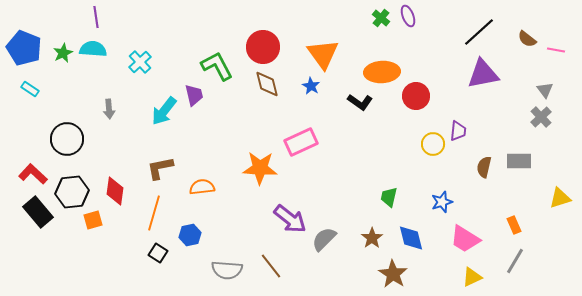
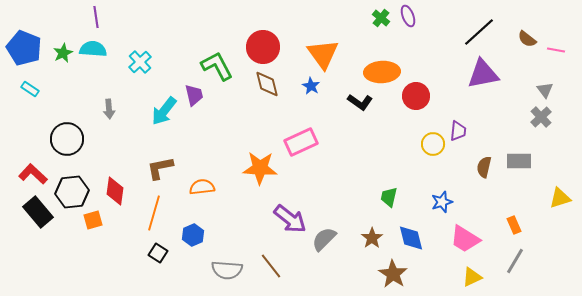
blue hexagon at (190, 235): moved 3 px right; rotated 10 degrees counterclockwise
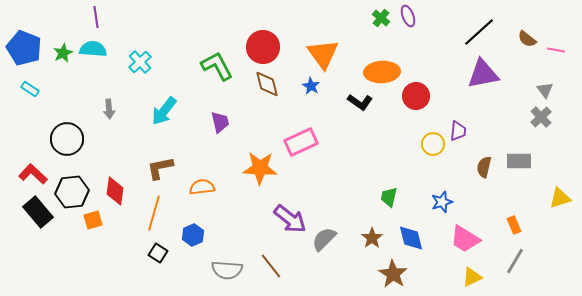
purple trapezoid at (194, 95): moved 26 px right, 27 px down
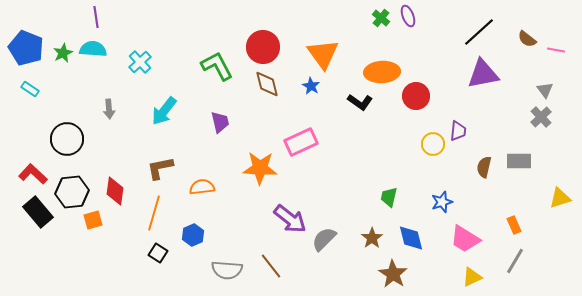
blue pentagon at (24, 48): moved 2 px right
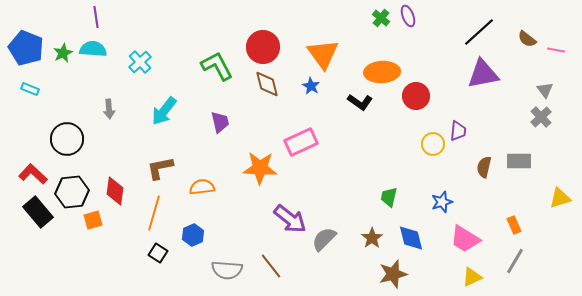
cyan rectangle at (30, 89): rotated 12 degrees counterclockwise
brown star at (393, 274): rotated 24 degrees clockwise
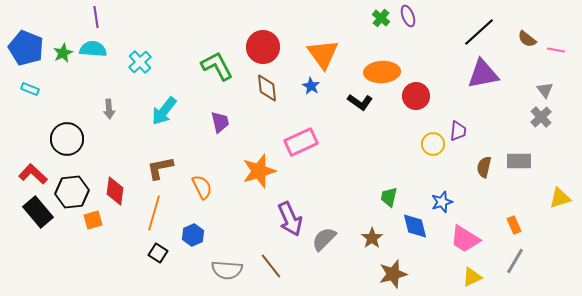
brown diamond at (267, 84): moved 4 px down; rotated 8 degrees clockwise
orange star at (260, 168): moved 1 px left, 3 px down; rotated 20 degrees counterclockwise
orange semicircle at (202, 187): rotated 70 degrees clockwise
purple arrow at (290, 219): rotated 28 degrees clockwise
blue diamond at (411, 238): moved 4 px right, 12 px up
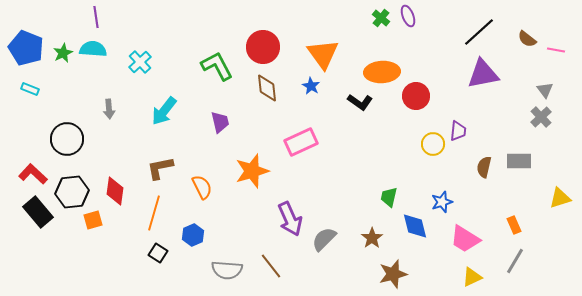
orange star at (259, 171): moved 7 px left
